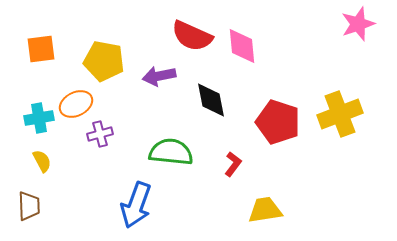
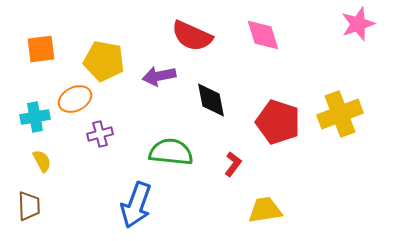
pink diamond: moved 21 px right, 11 px up; rotated 12 degrees counterclockwise
orange ellipse: moved 1 px left, 5 px up
cyan cross: moved 4 px left, 1 px up
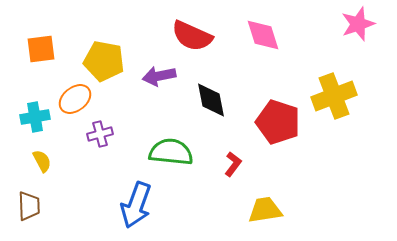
orange ellipse: rotated 12 degrees counterclockwise
yellow cross: moved 6 px left, 18 px up
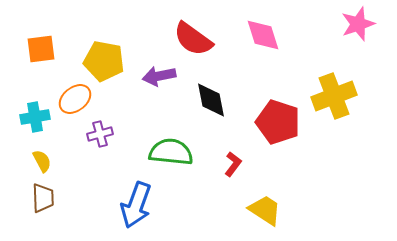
red semicircle: moved 1 px right, 3 px down; rotated 12 degrees clockwise
brown trapezoid: moved 14 px right, 8 px up
yellow trapezoid: rotated 42 degrees clockwise
